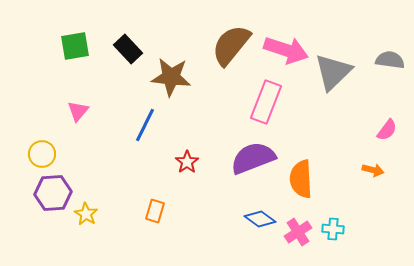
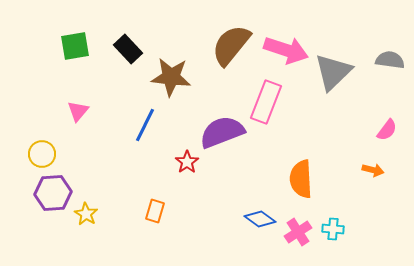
purple semicircle: moved 31 px left, 26 px up
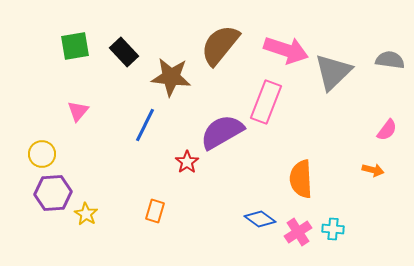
brown semicircle: moved 11 px left
black rectangle: moved 4 px left, 3 px down
purple semicircle: rotated 9 degrees counterclockwise
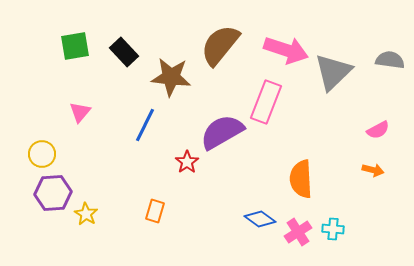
pink triangle: moved 2 px right, 1 px down
pink semicircle: moved 9 px left; rotated 25 degrees clockwise
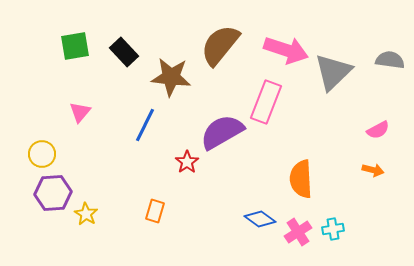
cyan cross: rotated 15 degrees counterclockwise
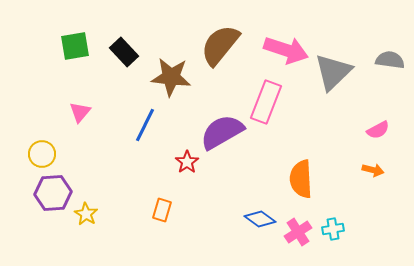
orange rectangle: moved 7 px right, 1 px up
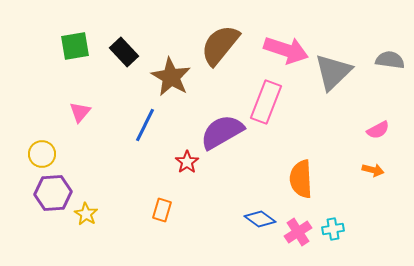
brown star: rotated 24 degrees clockwise
